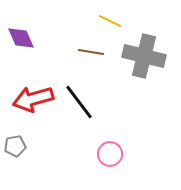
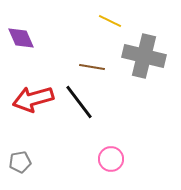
brown line: moved 1 px right, 15 px down
gray pentagon: moved 5 px right, 16 px down
pink circle: moved 1 px right, 5 px down
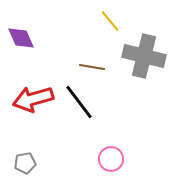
yellow line: rotated 25 degrees clockwise
gray pentagon: moved 5 px right, 1 px down
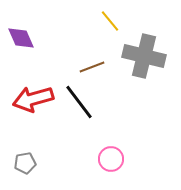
brown line: rotated 30 degrees counterclockwise
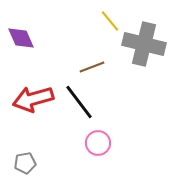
gray cross: moved 12 px up
pink circle: moved 13 px left, 16 px up
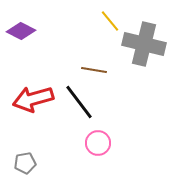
purple diamond: moved 7 px up; rotated 40 degrees counterclockwise
brown line: moved 2 px right, 3 px down; rotated 30 degrees clockwise
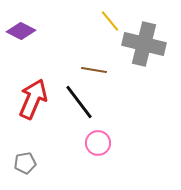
red arrow: rotated 129 degrees clockwise
